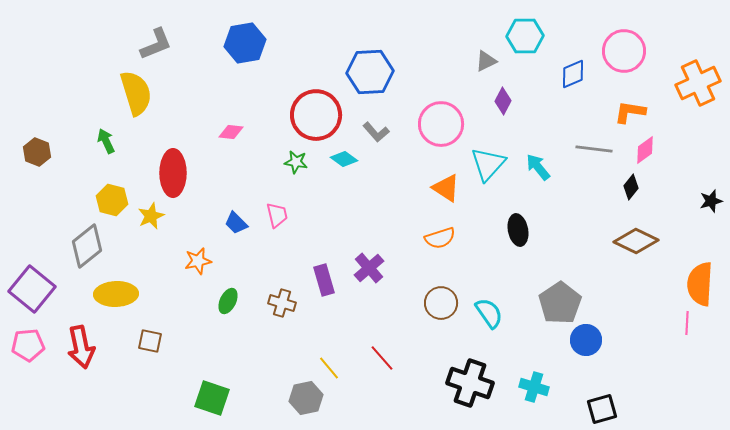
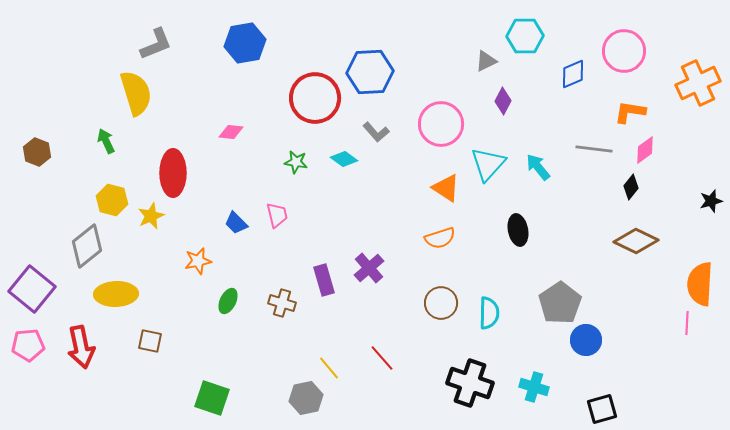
red circle at (316, 115): moved 1 px left, 17 px up
cyan semicircle at (489, 313): rotated 36 degrees clockwise
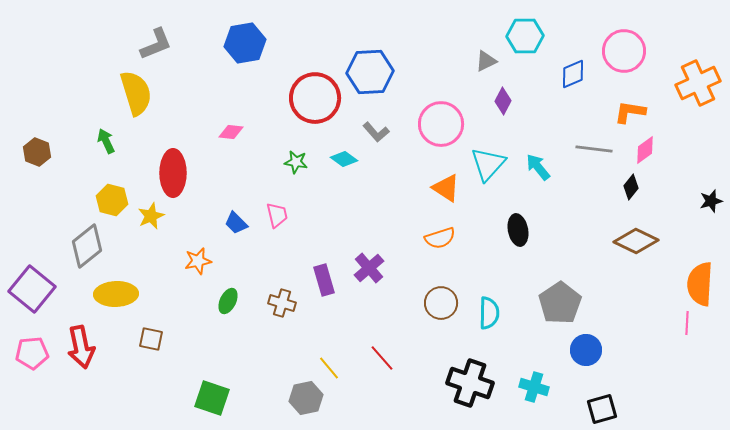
blue circle at (586, 340): moved 10 px down
brown square at (150, 341): moved 1 px right, 2 px up
pink pentagon at (28, 345): moved 4 px right, 8 px down
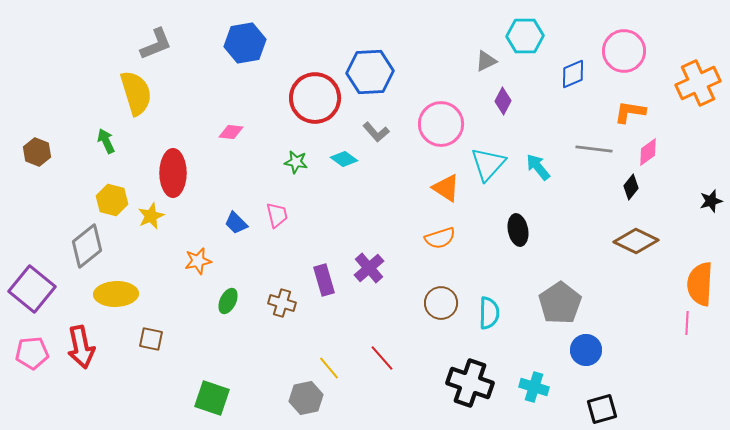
pink diamond at (645, 150): moved 3 px right, 2 px down
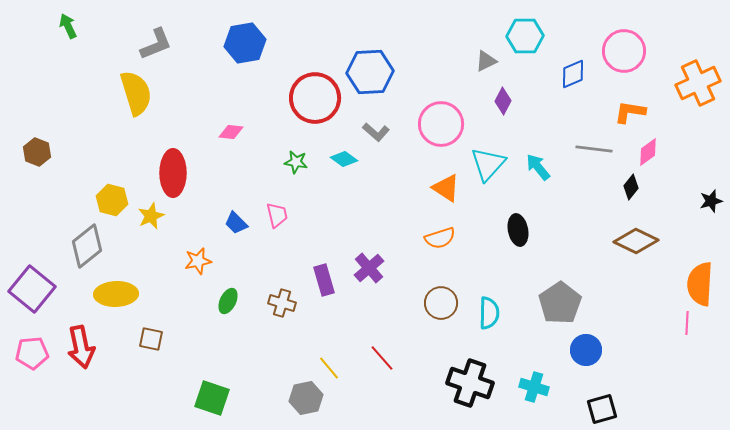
gray L-shape at (376, 132): rotated 8 degrees counterclockwise
green arrow at (106, 141): moved 38 px left, 115 px up
